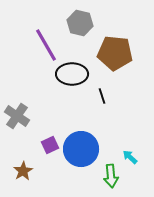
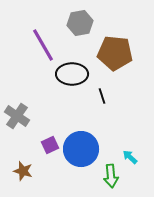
gray hexagon: rotated 25 degrees counterclockwise
purple line: moved 3 px left
brown star: rotated 24 degrees counterclockwise
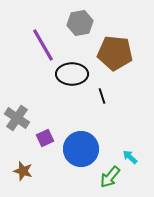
gray cross: moved 2 px down
purple square: moved 5 px left, 7 px up
green arrow: moved 1 px left, 1 px down; rotated 45 degrees clockwise
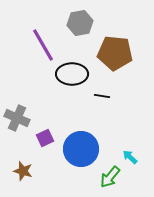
black line: rotated 63 degrees counterclockwise
gray cross: rotated 10 degrees counterclockwise
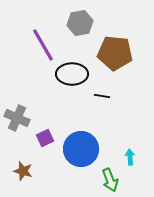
cyan arrow: rotated 42 degrees clockwise
green arrow: moved 3 px down; rotated 60 degrees counterclockwise
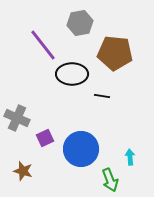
purple line: rotated 8 degrees counterclockwise
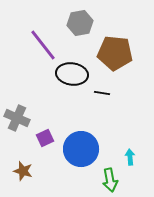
black ellipse: rotated 8 degrees clockwise
black line: moved 3 px up
green arrow: rotated 10 degrees clockwise
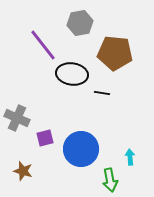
purple square: rotated 12 degrees clockwise
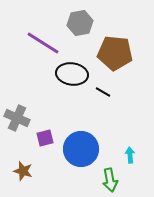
purple line: moved 2 px up; rotated 20 degrees counterclockwise
black line: moved 1 px right, 1 px up; rotated 21 degrees clockwise
cyan arrow: moved 2 px up
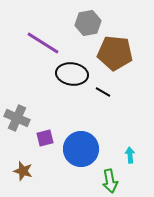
gray hexagon: moved 8 px right
green arrow: moved 1 px down
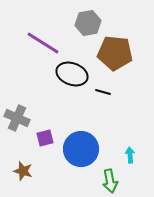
black ellipse: rotated 12 degrees clockwise
black line: rotated 14 degrees counterclockwise
